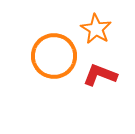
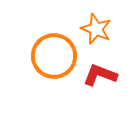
orange star: rotated 8 degrees counterclockwise
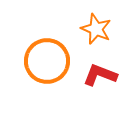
orange circle: moved 7 px left, 5 px down
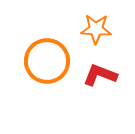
orange star: rotated 20 degrees counterclockwise
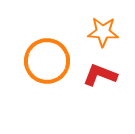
orange star: moved 7 px right, 3 px down
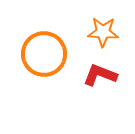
orange circle: moved 3 px left, 7 px up
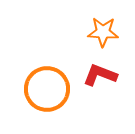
orange circle: moved 3 px right, 35 px down
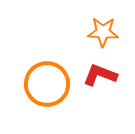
orange circle: moved 5 px up
